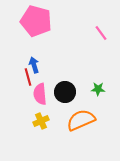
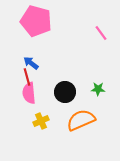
blue arrow: moved 3 px left, 2 px up; rotated 35 degrees counterclockwise
red line: moved 1 px left
pink semicircle: moved 11 px left, 1 px up
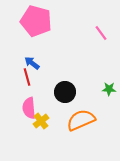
blue arrow: moved 1 px right
green star: moved 11 px right
pink semicircle: moved 15 px down
yellow cross: rotated 14 degrees counterclockwise
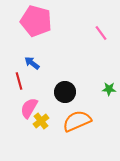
red line: moved 8 px left, 4 px down
pink semicircle: rotated 35 degrees clockwise
orange semicircle: moved 4 px left, 1 px down
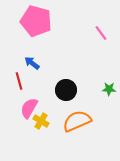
black circle: moved 1 px right, 2 px up
yellow cross: rotated 21 degrees counterclockwise
